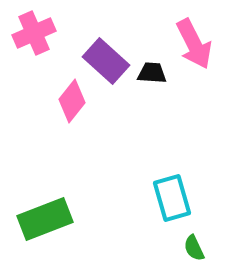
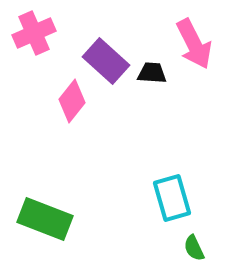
green rectangle: rotated 42 degrees clockwise
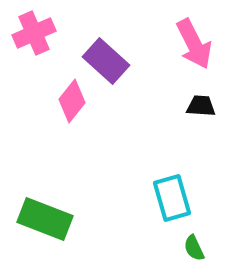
black trapezoid: moved 49 px right, 33 px down
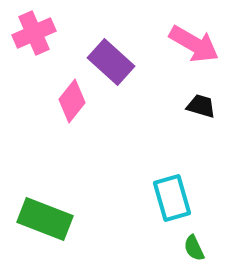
pink arrow: rotated 33 degrees counterclockwise
purple rectangle: moved 5 px right, 1 px down
black trapezoid: rotated 12 degrees clockwise
